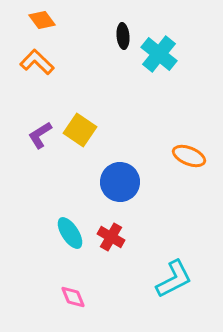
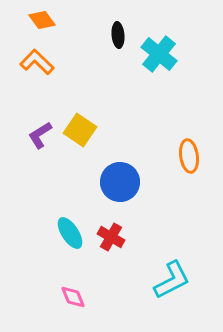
black ellipse: moved 5 px left, 1 px up
orange ellipse: rotated 60 degrees clockwise
cyan L-shape: moved 2 px left, 1 px down
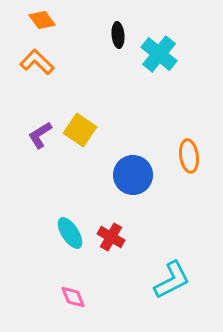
blue circle: moved 13 px right, 7 px up
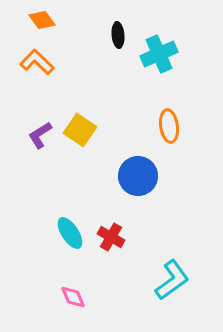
cyan cross: rotated 27 degrees clockwise
orange ellipse: moved 20 px left, 30 px up
blue circle: moved 5 px right, 1 px down
cyan L-shape: rotated 9 degrees counterclockwise
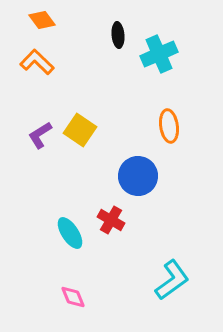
red cross: moved 17 px up
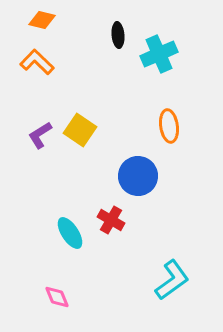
orange diamond: rotated 40 degrees counterclockwise
pink diamond: moved 16 px left
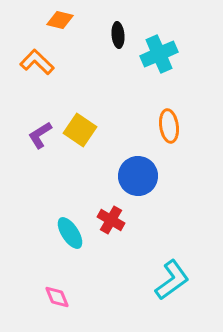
orange diamond: moved 18 px right
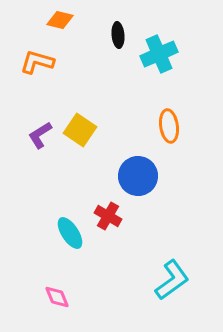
orange L-shape: rotated 28 degrees counterclockwise
red cross: moved 3 px left, 4 px up
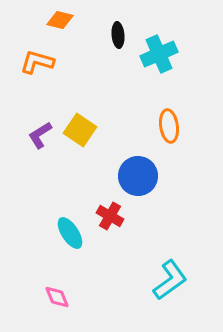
red cross: moved 2 px right
cyan L-shape: moved 2 px left
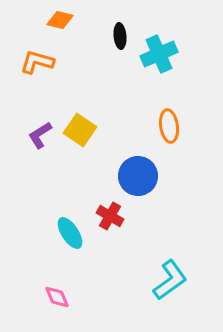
black ellipse: moved 2 px right, 1 px down
